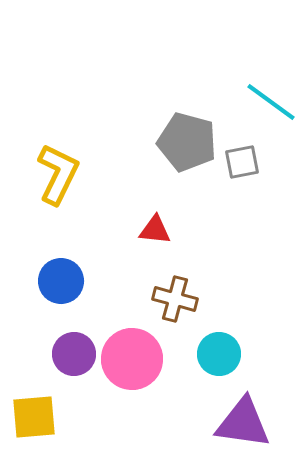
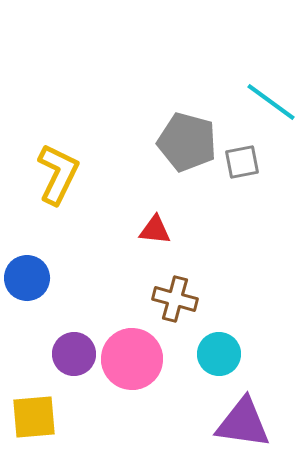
blue circle: moved 34 px left, 3 px up
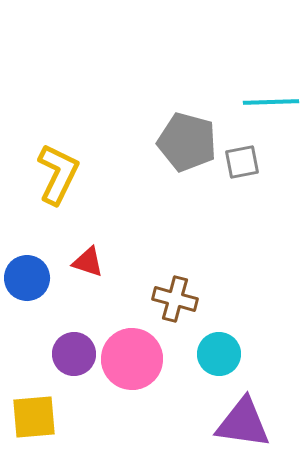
cyan line: rotated 38 degrees counterclockwise
red triangle: moved 67 px left, 32 px down; rotated 12 degrees clockwise
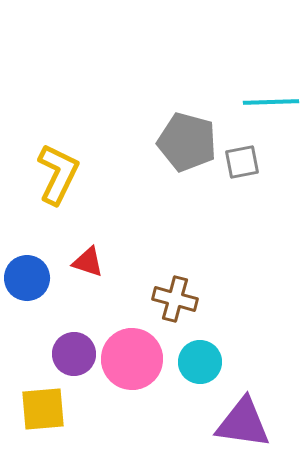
cyan circle: moved 19 px left, 8 px down
yellow square: moved 9 px right, 8 px up
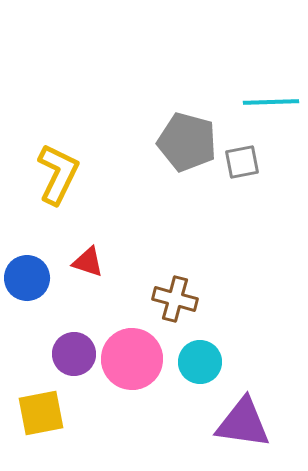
yellow square: moved 2 px left, 4 px down; rotated 6 degrees counterclockwise
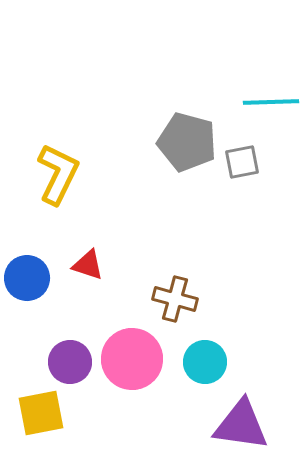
red triangle: moved 3 px down
purple circle: moved 4 px left, 8 px down
cyan circle: moved 5 px right
purple triangle: moved 2 px left, 2 px down
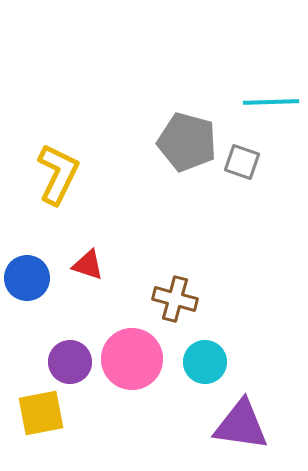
gray square: rotated 30 degrees clockwise
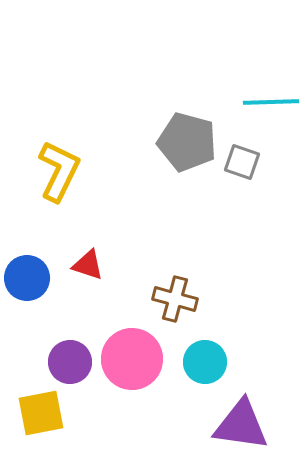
yellow L-shape: moved 1 px right, 3 px up
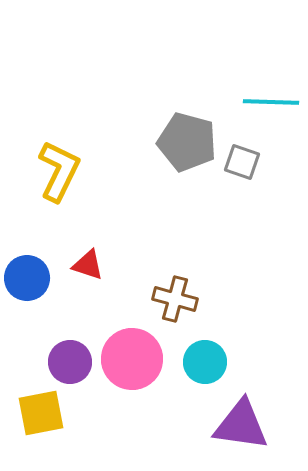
cyan line: rotated 4 degrees clockwise
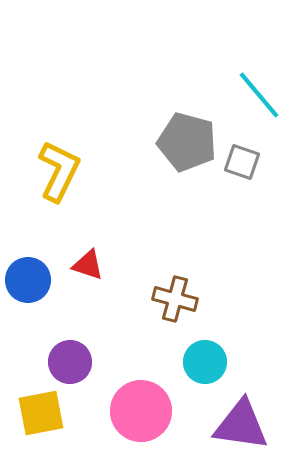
cyan line: moved 12 px left, 7 px up; rotated 48 degrees clockwise
blue circle: moved 1 px right, 2 px down
pink circle: moved 9 px right, 52 px down
